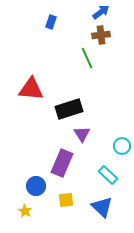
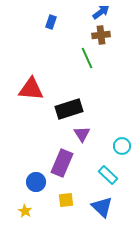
blue circle: moved 4 px up
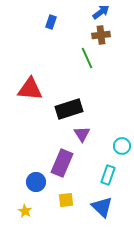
red triangle: moved 1 px left
cyan rectangle: rotated 66 degrees clockwise
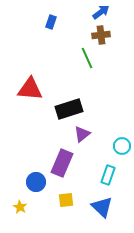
purple triangle: rotated 24 degrees clockwise
yellow star: moved 5 px left, 4 px up
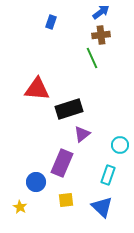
green line: moved 5 px right
red triangle: moved 7 px right
cyan circle: moved 2 px left, 1 px up
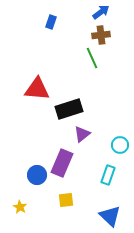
blue circle: moved 1 px right, 7 px up
blue triangle: moved 8 px right, 9 px down
